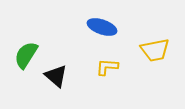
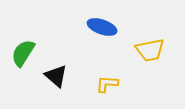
yellow trapezoid: moved 5 px left
green semicircle: moved 3 px left, 2 px up
yellow L-shape: moved 17 px down
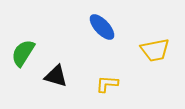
blue ellipse: rotated 28 degrees clockwise
yellow trapezoid: moved 5 px right
black triangle: rotated 25 degrees counterclockwise
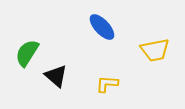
green semicircle: moved 4 px right
black triangle: rotated 25 degrees clockwise
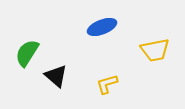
blue ellipse: rotated 68 degrees counterclockwise
yellow L-shape: rotated 20 degrees counterclockwise
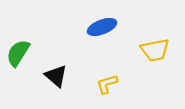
green semicircle: moved 9 px left
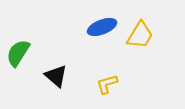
yellow trapezoid: moved 15 px left, 15 px up; rotated 48 degrees counterclockwise
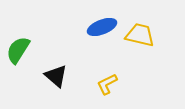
yellow trapezoid: rotated 108 degrees counterclockwise
green semicircle: moved 3 px up
yellow L-shape: rotated 10 degrees counterclockwise
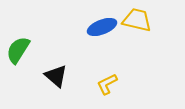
yellow trapezoid: moved 3 px left, 15 px up
